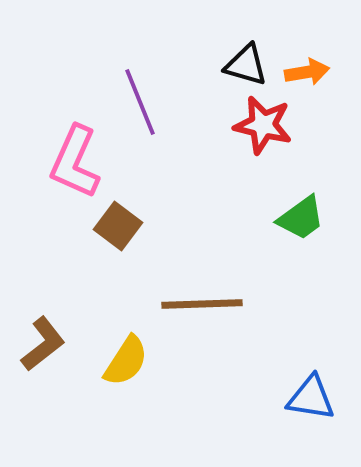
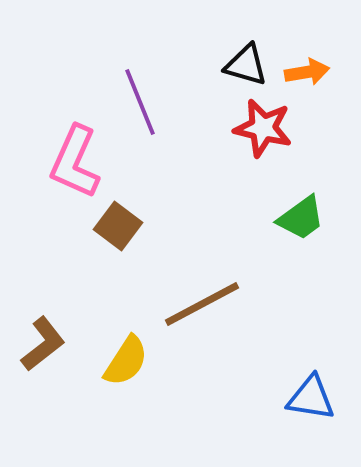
red star: moved 3 px down
brown line: rotated 26 degrees counterclockwise
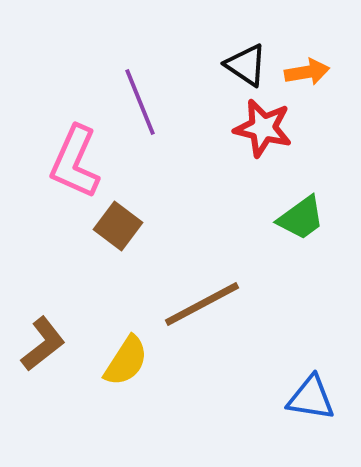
black triangle: rotated 18 degrees clockwise
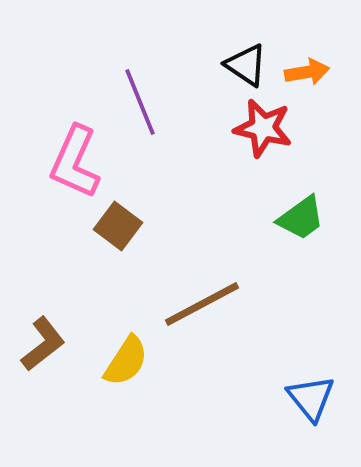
blue triangle: rotated 42 degrees clockwise
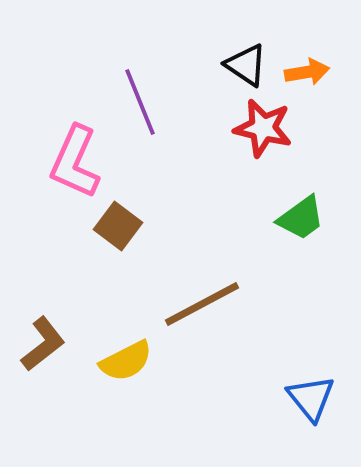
yellow semicircle: rotated 30 degrees clockwise
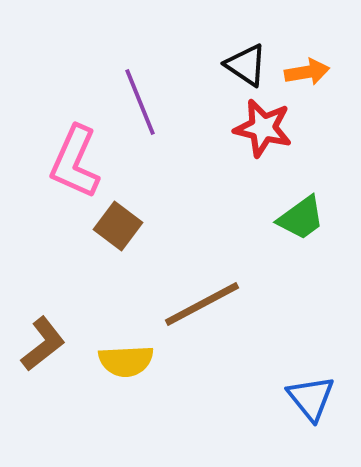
yellow semicircle: rotated 24 degrees clockwise
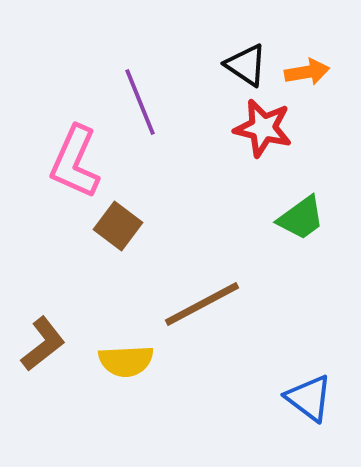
blue triangle: moved 2 px left; rotated 14 degrees counterclockwise
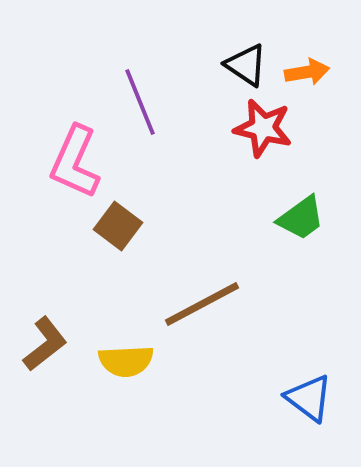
brown L-shape: moved 2 px right
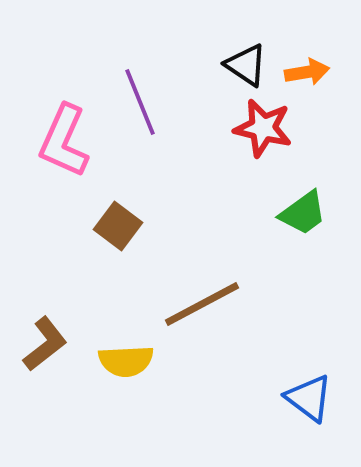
pink L-shape: moved 11 px left, 21 px up
green trapezoid: moved 2 px right, 5 px up
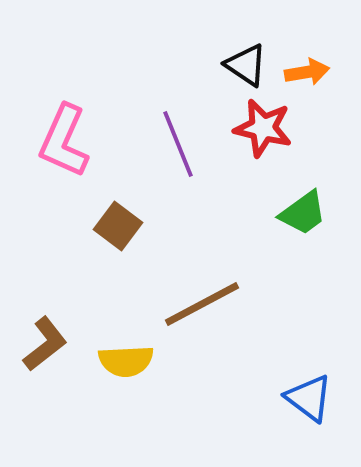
purple line: moved 38 px right, 42 px down
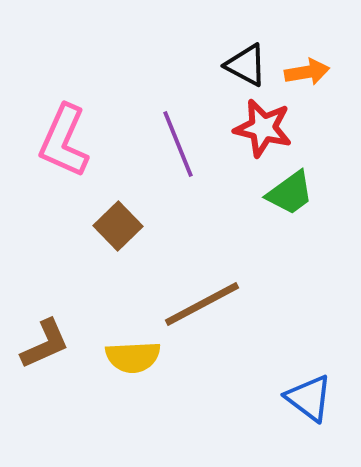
black triangle: rotated 6 degrees counterclockwise
green trapezoid: moved 13 px left, 20 px up
brown square: rotated 9 degrees clockwise
brown L-shape: rotated 14 degrees clockwise
yellow semicircle: moved 7 px right, 4 px up
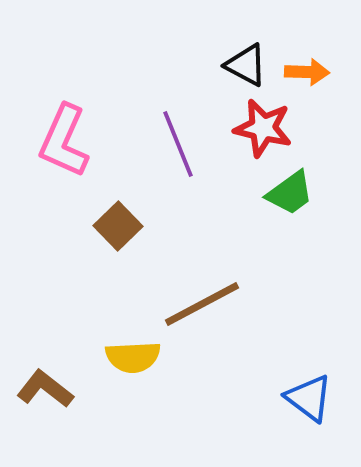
orange arrow: rotated 12 degrees clockwise
brown L-shape: moved 45 px down; rotated 118 degrees counterclockwise
